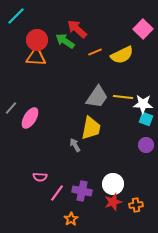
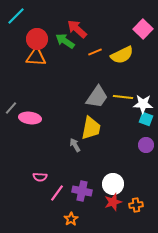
red circle: moved 1 px up
pink ellipse: rotated 65 degrees clockwise
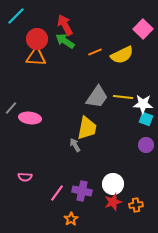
red arrow: moved 12 px left, 4 px up; rotated 20 degrees clockwise
yellow trapezoid: moved 4 px left
pink semicircle: moved 15 px left
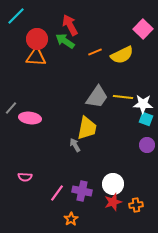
red arrow: moved 5 px right
purple circle: moved 1 px right
